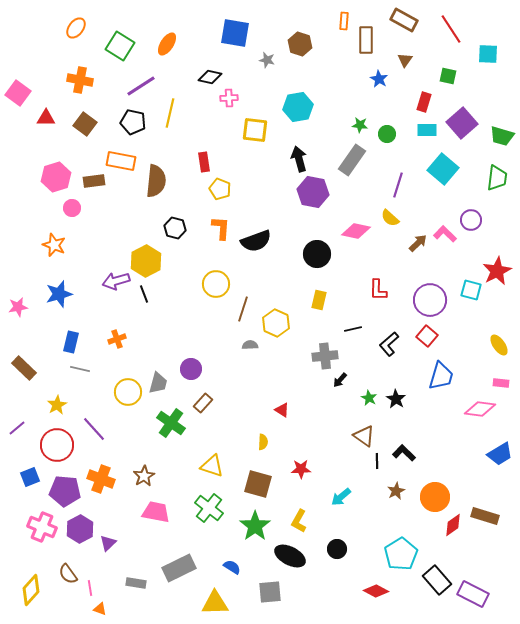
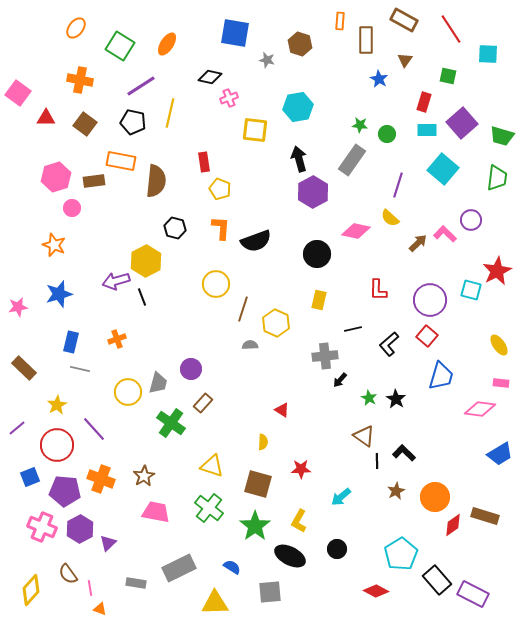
orange rectangle at (344, 21): moved 4 px left
pink cross at (229, 98): rotated 18 degrees counterclockwise
purple hexagon at (313, 192): rotated 20 degrees clockwise
black line at (144, 294): moved 2 px left, 3 px down
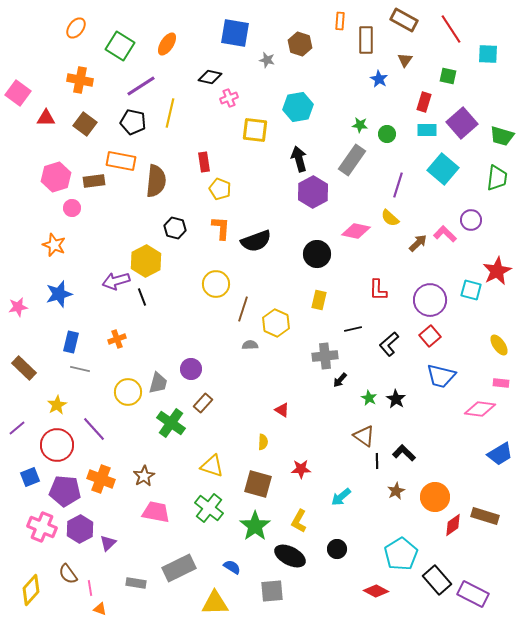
red square at (427, 336): moved 3 px right; rotated 10 degrees clockwise
blue trapezoid at (441, 376): rotated 88 degrees clockwise
gray square at (270, 592): moved 2 px right, 1 px up
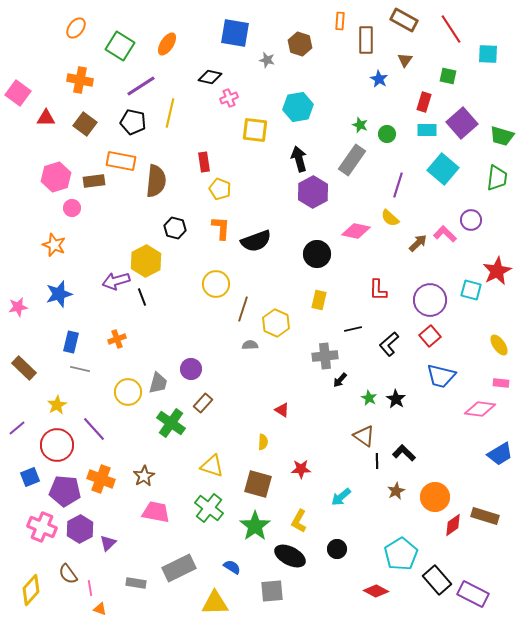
green star at (360, 125): rotated 14 degrees clockwise
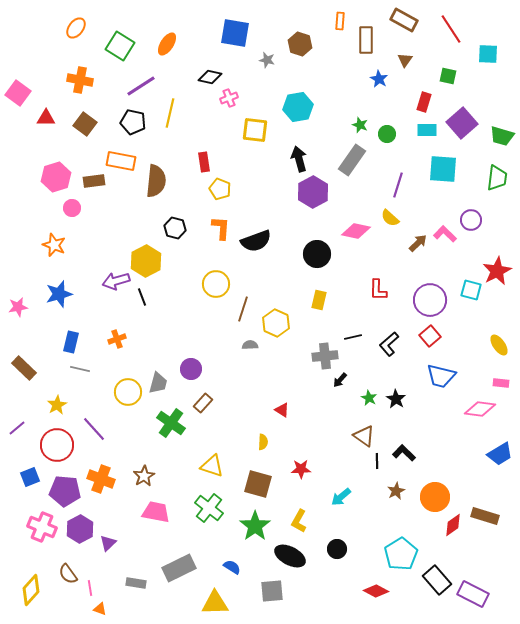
cyan square at (443, 169): rotated 36 degrees counterclockwise
black line at (353, 329): moved 8 px down
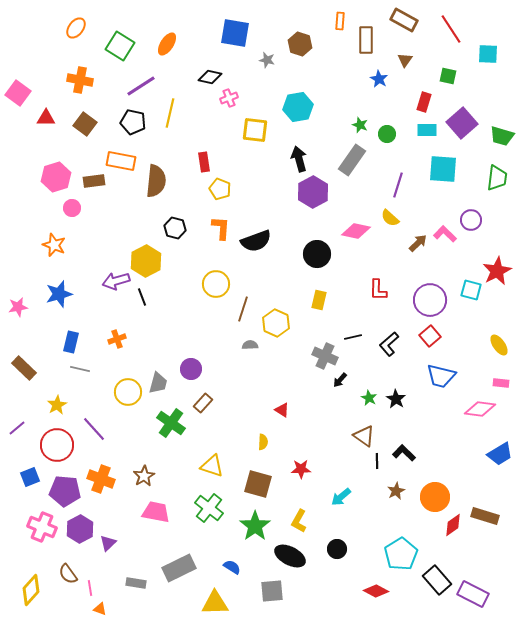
gray cross at (325, 356): rotated 30 degrees clockwise
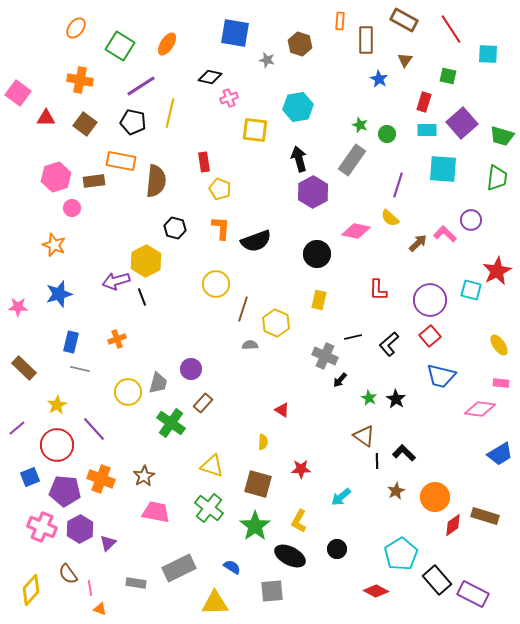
pink star at (18, 307): rotated 12 degrees clockwise
